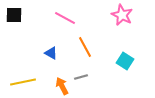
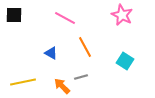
orange arrow: rotated 18 degrees counterclockwise
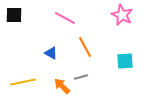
cyan square: rotated 36 degrees counterclockwise
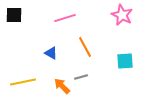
pink line: rotated 45 degrees counterclockwise
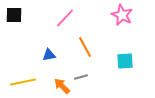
pink line: rotated 30 degrees counterclockwise
blue triangle: moved 2 px left, 2 px down; rotated 40 degrees counterclockwise
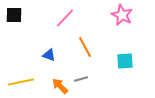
blue triangle: rotated 32 degrees clockwise
gray line: moved 2 px down
yellow line: moved 2 px left
orange arrow: moved 2 px left
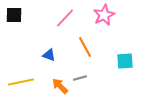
pink star: moved 18 px left; rotated 20 degrees clockwise
gray line: moved 1 px left, 1 px up
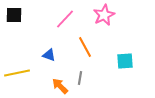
pink line: moved 1 px down
gray line: rotated 64 degrees counterclockwise
yellow line: moved 4 px left, 9 px up
